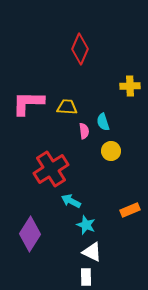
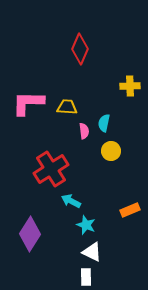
cyan semicircle: moved 1 px right, 1 px down; rotated 30 degrees clockwise
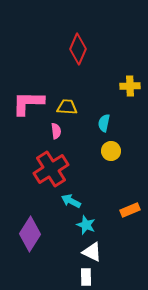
red diamond: moved 2 px left
pink semicircle: moved 28 px left
